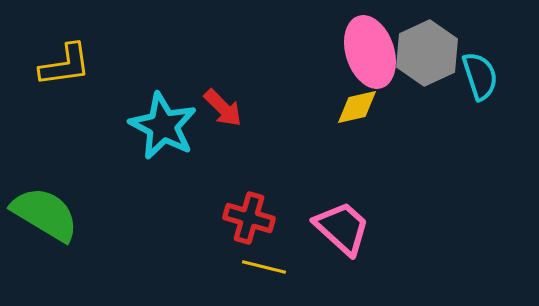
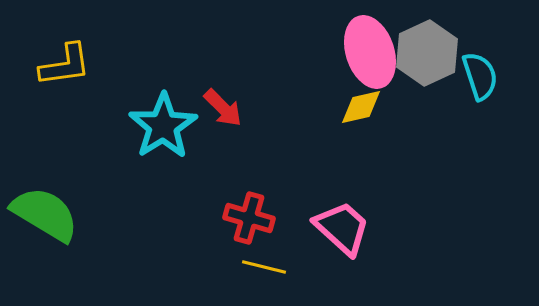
yellow diamond: moved 4 px right
cyan star: rotated 12 degrees clockwise
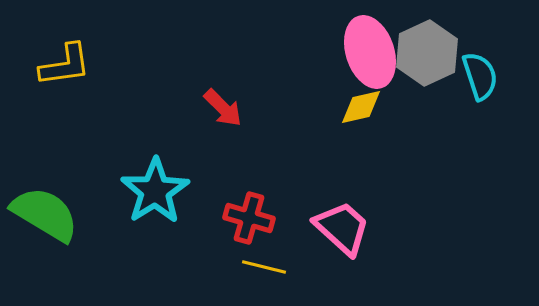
cyan star: moved 8 px left, 65 px down
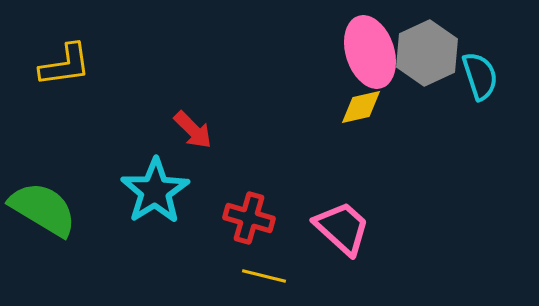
red arrow: moved 30 px left, 22 px down
green semicircle: moved 2 px left, 5 px up
yellow line: moved 9 px down
